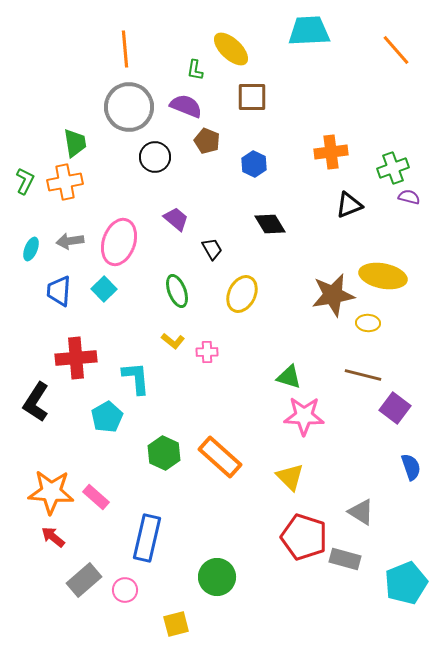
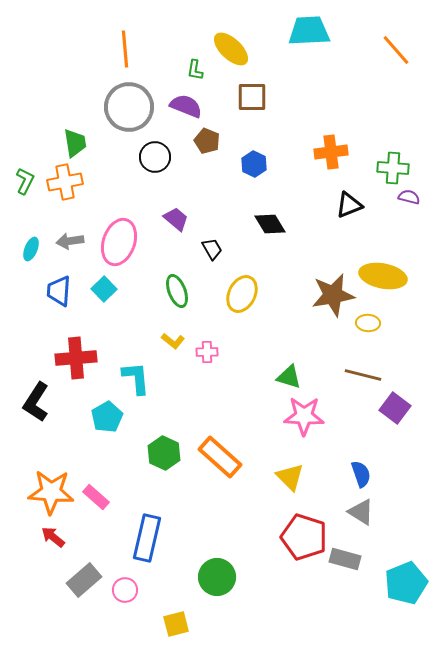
green cross at (393, 168): rotated 24 degrees clockwise
blue semicircle at (411, 467): moved 50 px left, 7 px down
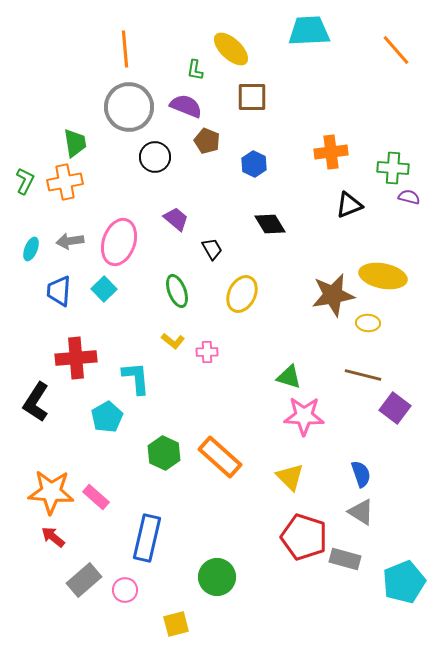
cyan pentagon at (406, 583): moved 2 px left, 1 px up
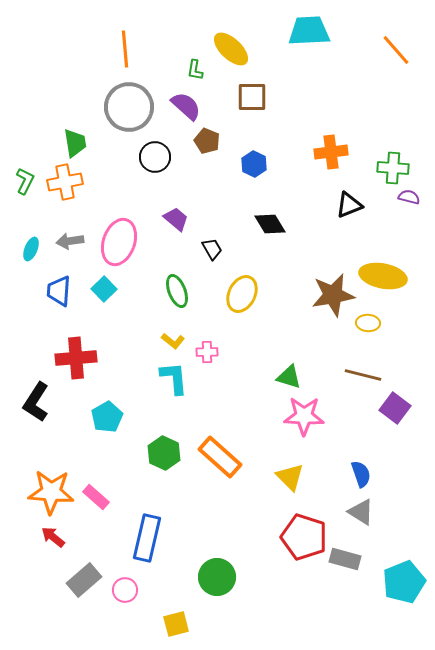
purple semicircle at (186, 106): rotated 20 degrees clockwise
cyan L-shape at (136, 378): moved 38 px right
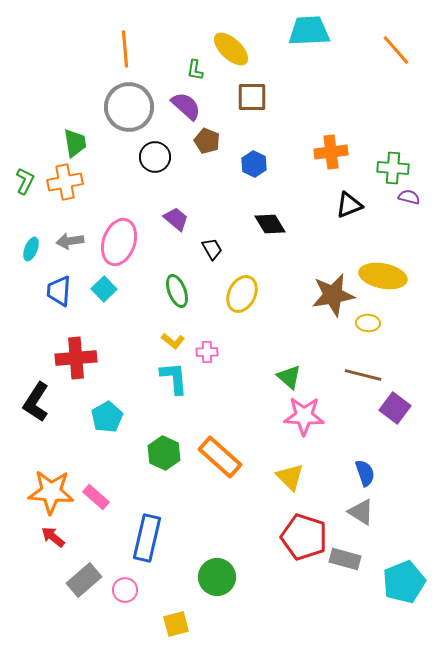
green triangle at (289, 377): rotated 24 degrees clockwise
blue semicircle at (361, 474): moved 4 px right, 1 px up
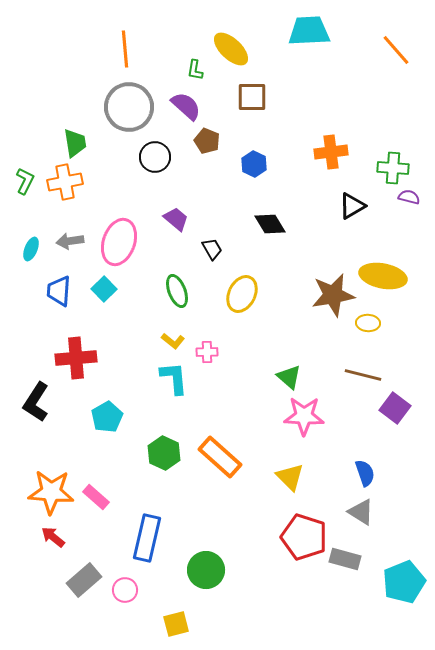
black triangle at (349, 205): moved 3 px right, 1 px down; rotated 8 degrees counterclockwise
green circle at (217, 577): moved 11 px left, 7 px up
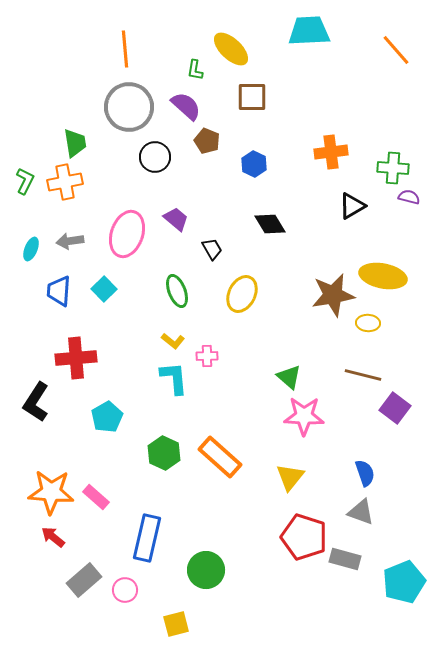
pink ellipse at (119, 242): moved 8 px right, 8 px up
pink cross at (207, 352): moved 4 px down
yellow triangle at (290, 477): rotated 24 degrees clockwise
gray triangle at (361, 512): rotated 12 degrees counterclockwise
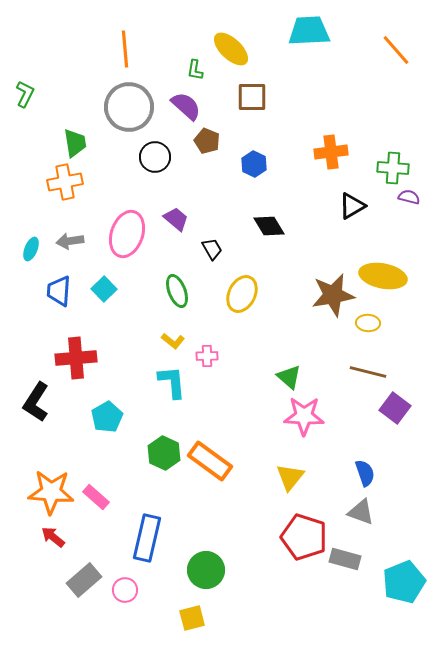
green L-shape at (25, 181): moved 87 px up
black diamond at (270, 224): moved 1 px left, 2 px down
brown line at (363, 375): moved 5 px right, 3 px up
cyan L-shape at (174, 378): moved 2 px left, 4 px down
orange rectangle at (220, 457): moved 10 px left, 4 px down; rotated 6 degrees counterclockwise
yellow square at (176, 624): moved 16 px right, 6 px up
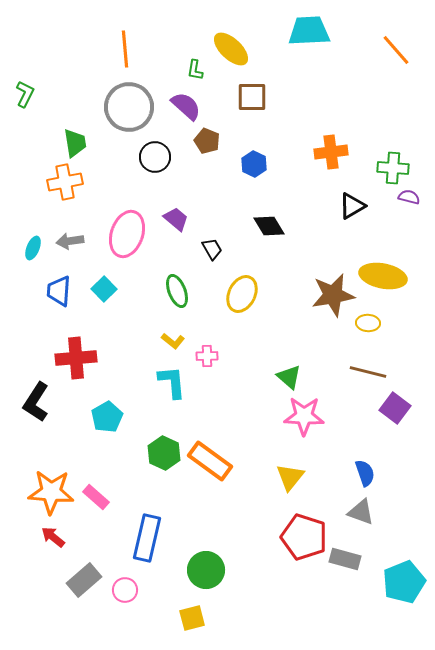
cyan ellipse at (31, 249): moved 2 px right, 1 px up
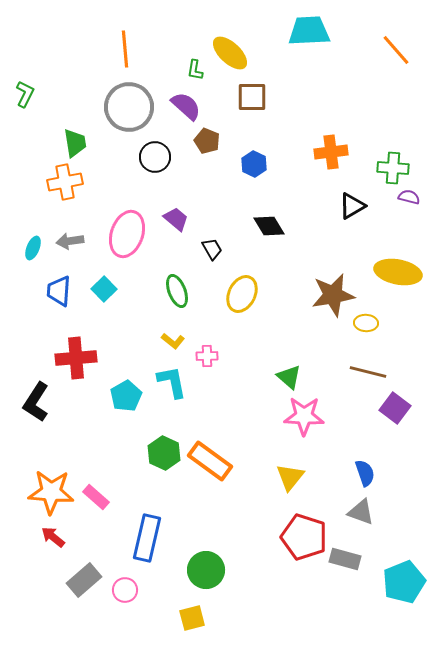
yellow ellipse at (231, 49): moved 1 px left, 4 px down
yellow ellipse at (383, 276): moved 15 px right, 4 px up
yellow ellipse at (368, 323): moved 2 px left
cyan L-shape at (172, 382): rotated 6 degrees counterclockwise
cyan pentagon at (107, 417): moved 19 px right, 21 px up
